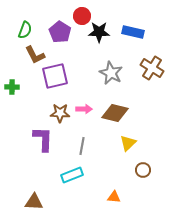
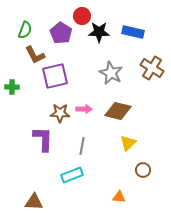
purple pentagon: moved 1 px right, 1 px down
brown diamond: moved 3 px right, 2 px up
orange triangle: moved 5 px right
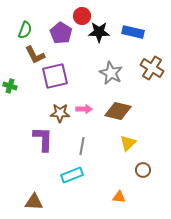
green cross: moved 2 px left, 1 px up; rotated 16 degrees clockwise
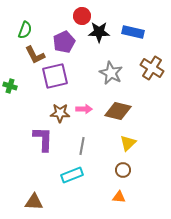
purple pentagon: moved 3 px right, 9 px down; rotated 15 degrees clockwise
brown circle: moved 20 px left
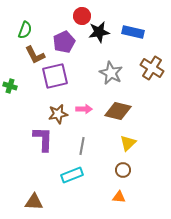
black star: rotated 10 degrees counterclockwise
brown star: moved 2 px left, 1 px down; rotated 12 degrees counterclockwise
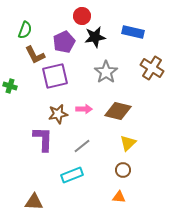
black star: moved 4 px left, 5 px down
gray star: moved 5 px left, 1 px up; rotated 10 degrees clockwise
gray line: rotated 42 degrees clockwise
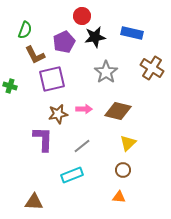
blue rectangle: moved 1 px left, 1 px down
purple square: moved 3 px left, 3 px down
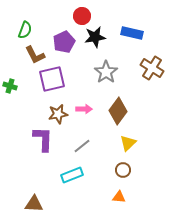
brown diamond: rotated 68 degrees counterclockwise
brown triangle: moved 2 px down
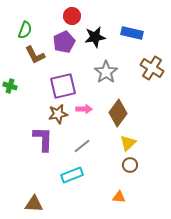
red circle: moved 10 px left
purple square: moved 11 px right, 7 px down
brown diamond: moved 2 px down
brown circle: moved 7 px right, 5 px up
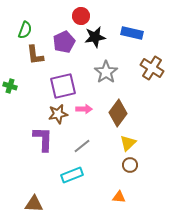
red circle: moved 9 px right
brown L-shape: rotated 20 degrees clockwise
